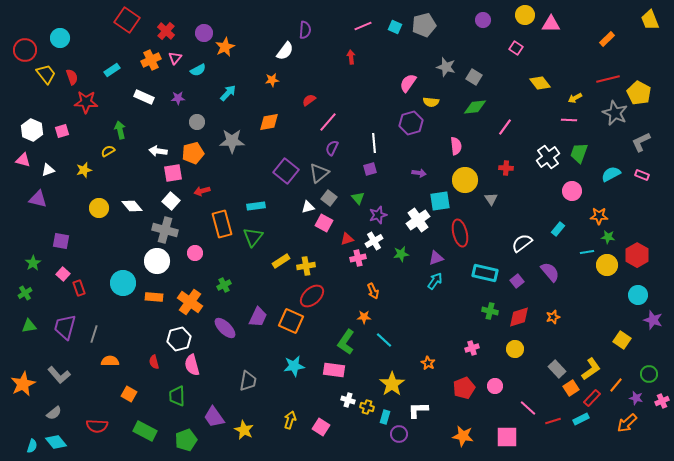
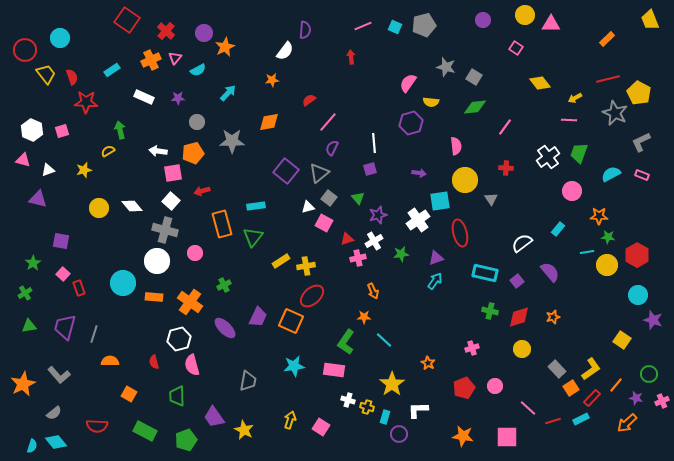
yellow circle at (515, 349): moved 7 px right
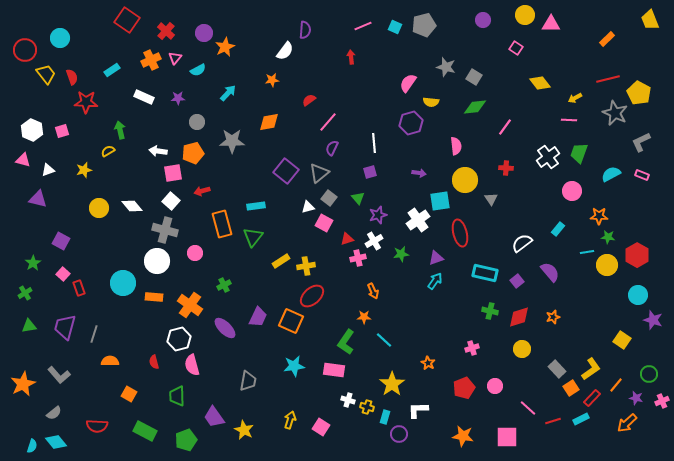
purple square at (370, 169): moved 3 px down
purple square at (61, 241): rotated 18 degrees clockwise
orange cross at (190, 302): moved 3 px down
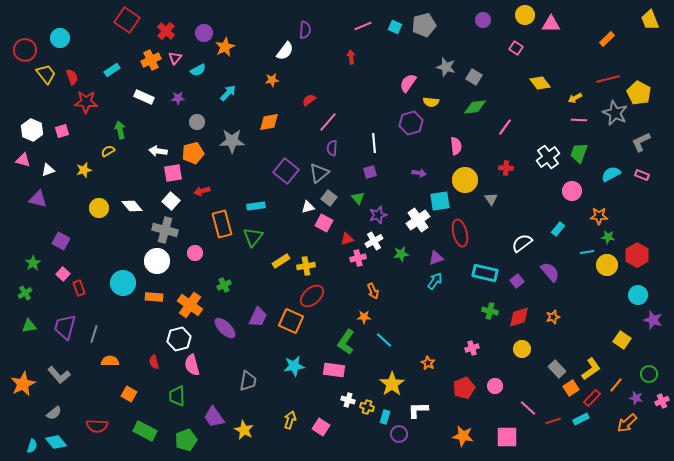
pink line at (569, 120): moved 10 px right
purple semicircle at (332, 148): rotated 21 degrees counterclockwise
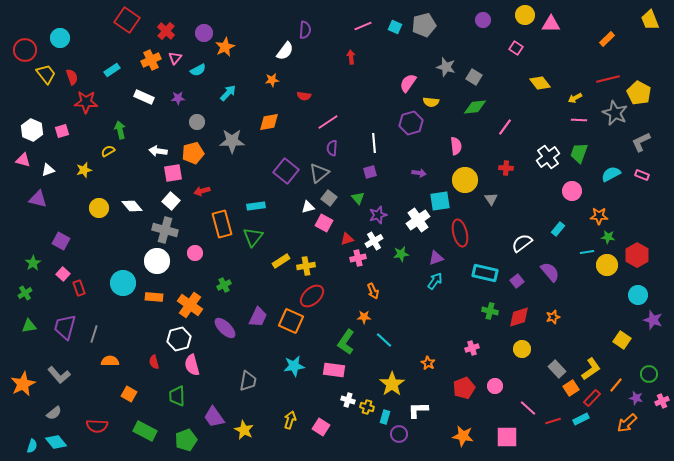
red semicircle at (309, 100): moved 5 px left, 4 px up; rotated 136 degrees counterclockwise
pink line at (328, 122): rotated 15 degrees clockwise
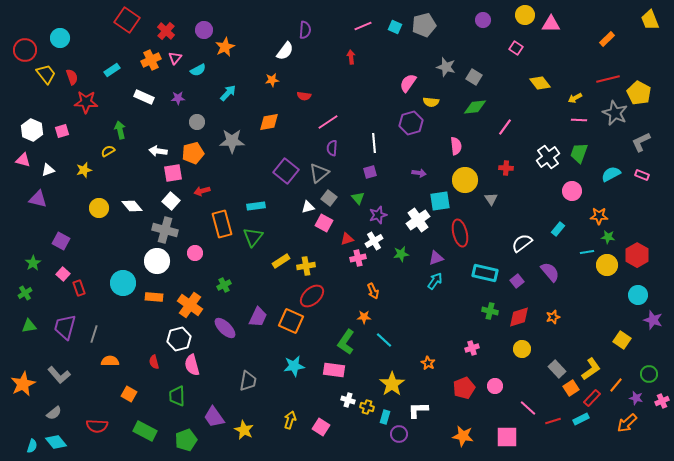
purple circle at (204, 33): moved 3 px up
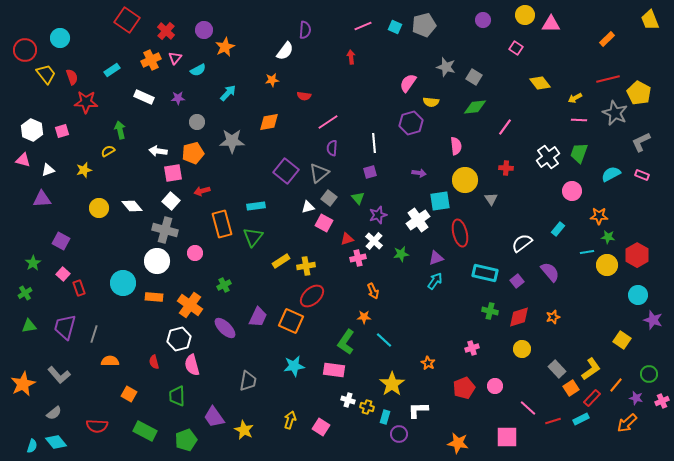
purple triangle at (38, 199): moved 4 px right; rotated 18 degrees counterclockwise
white cross at (374, 241): rotated 18 degrees counterclockwise
orange star at (463, 436): moved 5 px left, 7 px down
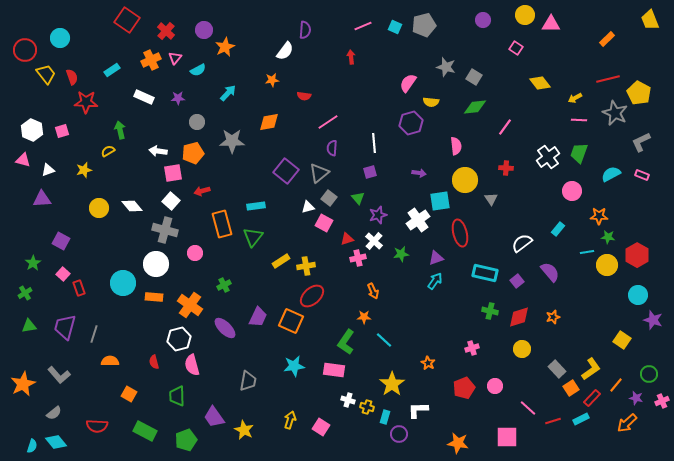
white circle at (157, 261): moved 1 px left, 3 px down
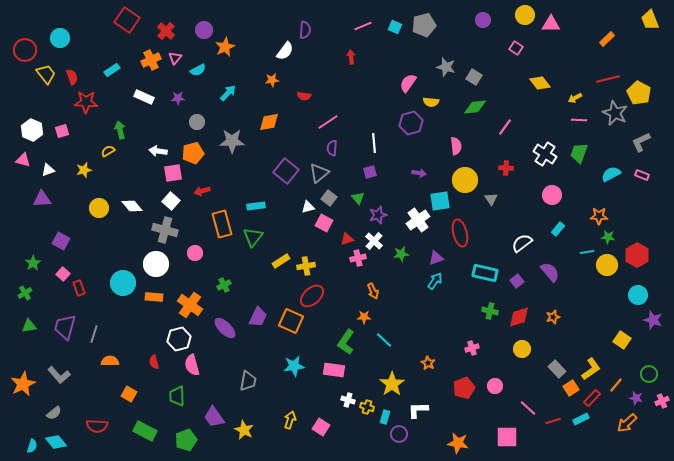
white cross at (548, 157): moved 3 px left, 3 px up; rotated 20 degrees counterclockwise
pink circle at (572, 191): moved 20 px left, 4 px down
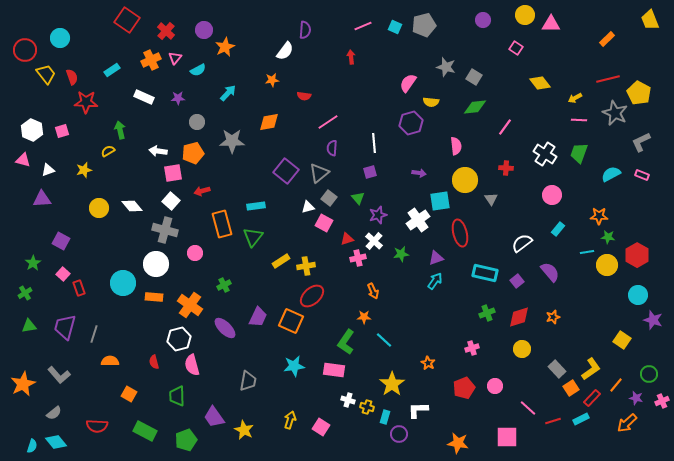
green cross at (490, 311): moved 3 px left, 2 px down; rotated 35 degrees counterclockwise
